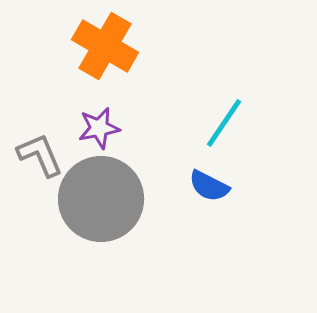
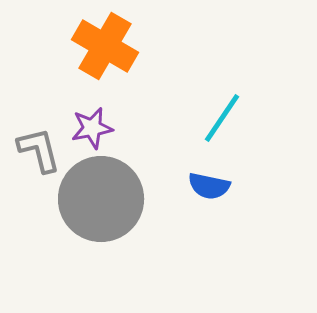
cyan line: moved 2 px left, 5 px up
purple star: moved 7 px left
gray L-shape: moved 1 px left, 5 px up; rotated 9 degrees clockwise
blue semicircle: rotated 15 degrees counterclockwise
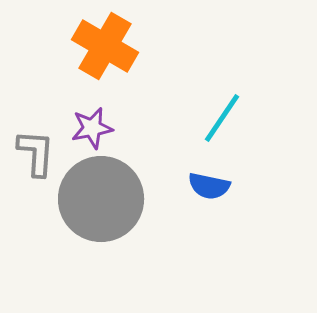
gray L-shape: moved 3 px left, 3 px down; rotated 18 degrees clockwise
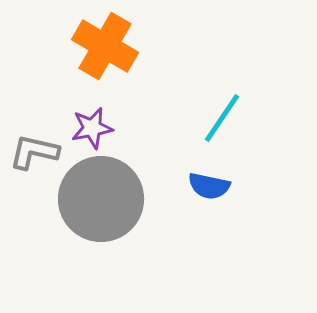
gray L-shape: moved 2 px left, 1 px up; rotated 81 degrees counterclockwise
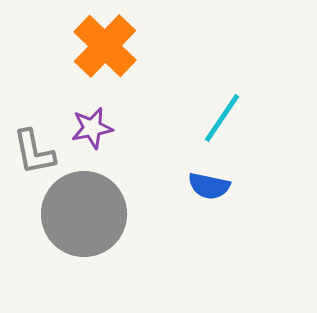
orange cross: rotated 14 degrees clockwise
gray L-shape: rotated 114 degrees counterclockwise
gray circle: moved 17 px left, 15 px down
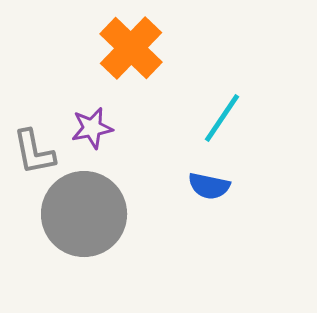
orange cross: moved 26 px right, 2 px down
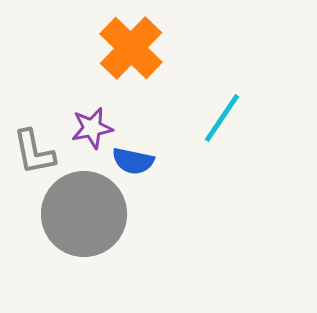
blue semicircle: moved 76 px left, 25 px up
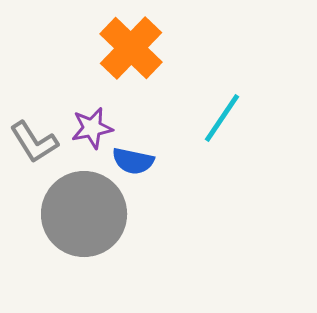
gray L-shape: moved 10 px up; rotated 21 degrees counterclockwise
